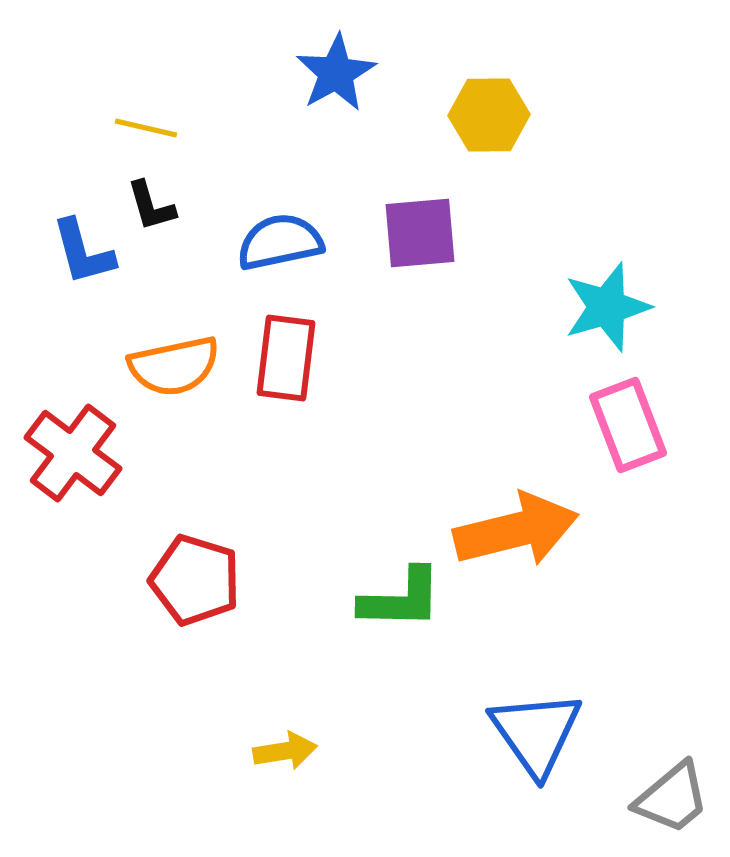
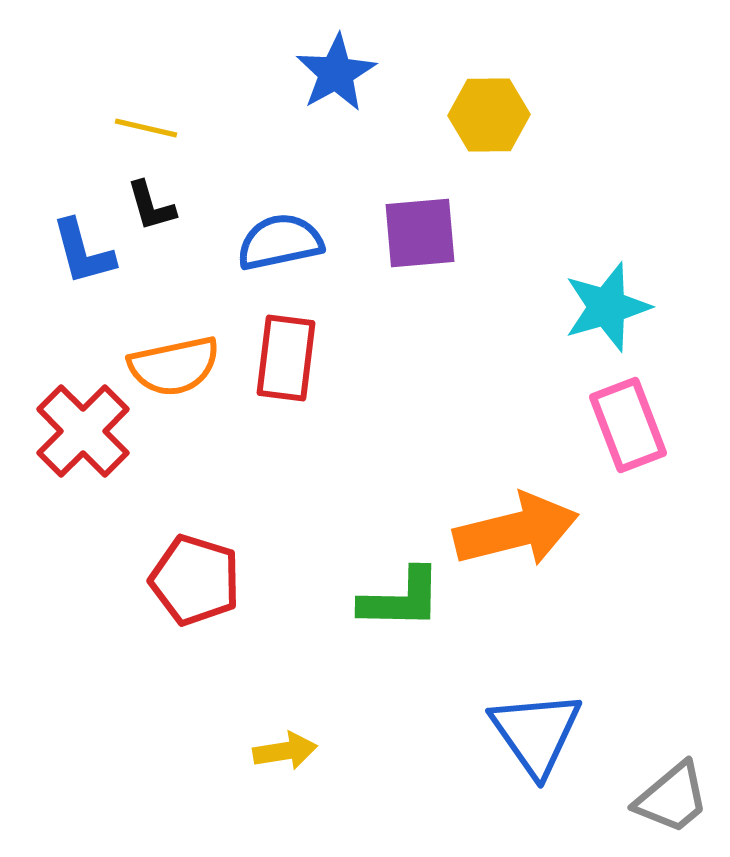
red cross: moved 10 px right, 22 px up; rotated 8 degrees clockwise
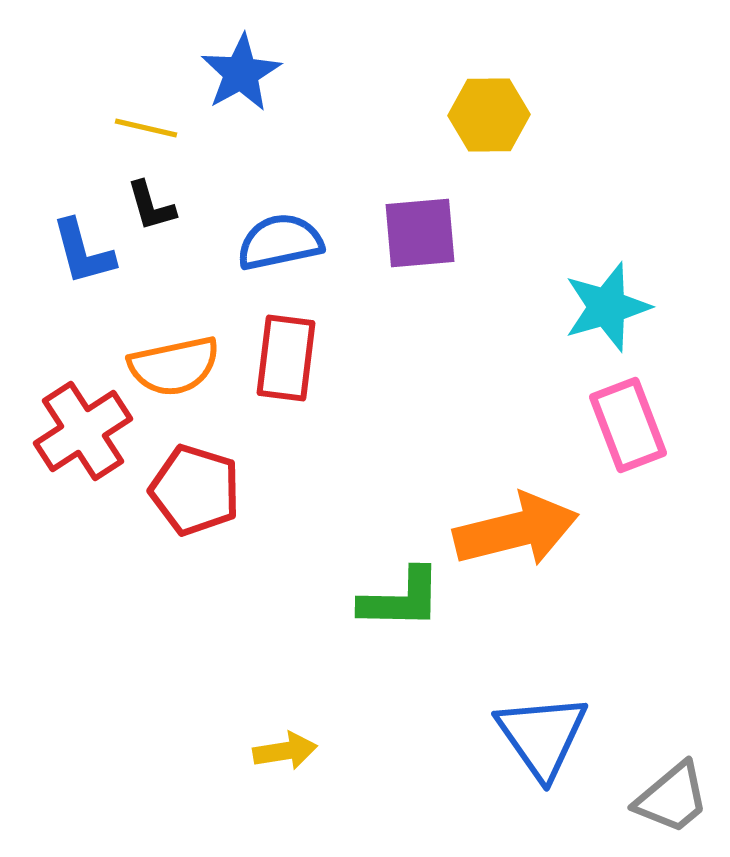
blue star: moved 95 px left
red cross: rotated 12 degrees clockwise
red pentagon: moved 90 px up
blue triangle: moved 6 px right, 3 px down
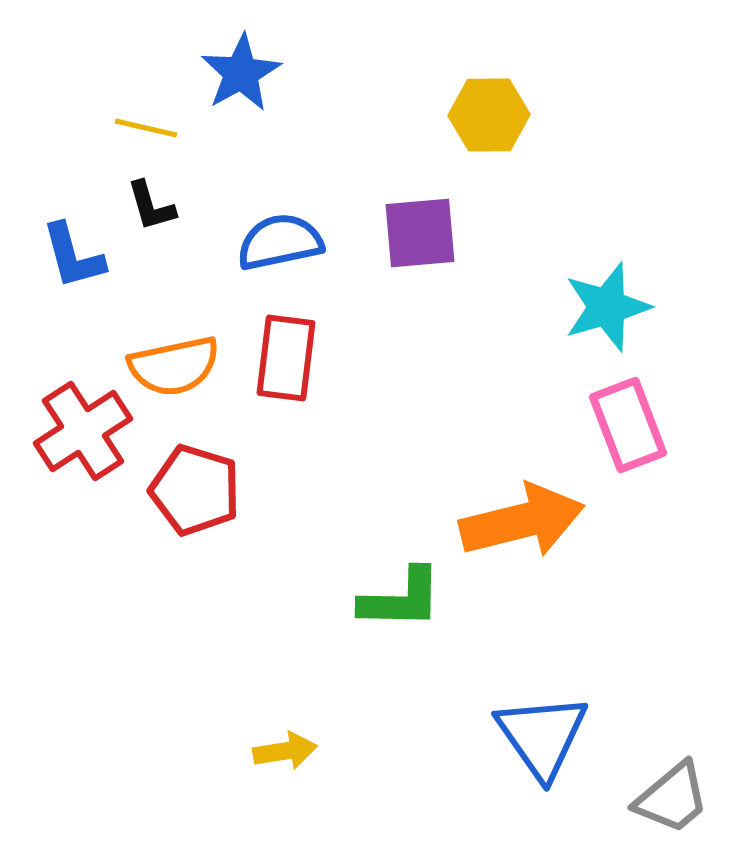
blue L-shape: moved 10 px left, 4 px down
orange arrow: moved 6 px right, 9 px up
